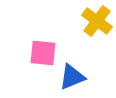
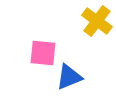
blue triangle: moved 3 px left
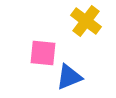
yellow cross: moved 11 px left
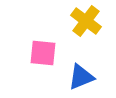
blue triangle: moved 12 px right
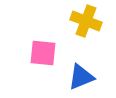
yellow cross: rotated 16 degrees counterclockwise
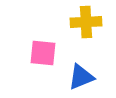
yellow cross: moved 1 px down; rotated 24 degrees counterclockwise
